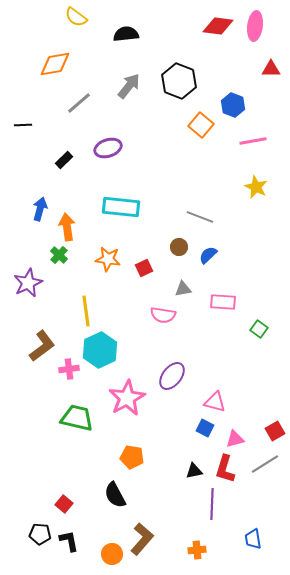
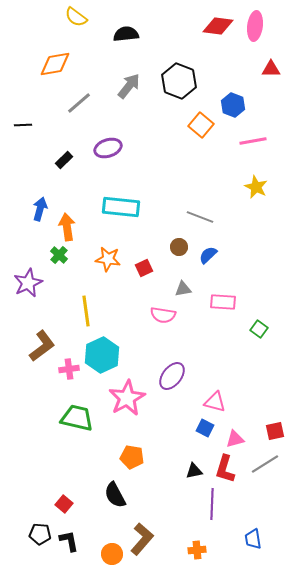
cyan hexagon at (100, 350): moved 2 px right, 5 px down
red square at (275, 431): rotated 18 degrees clockwise
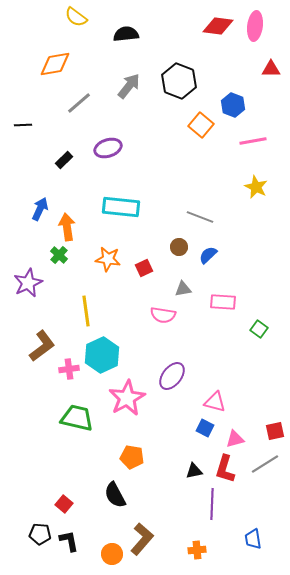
blue arrow at (40, 209): rotated 10 degrees clockwise
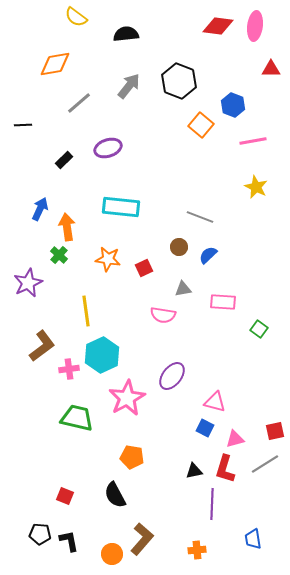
red square at (64, 504): moved 1 px right, 8 px up; rotated 18 degrees counterclockwise
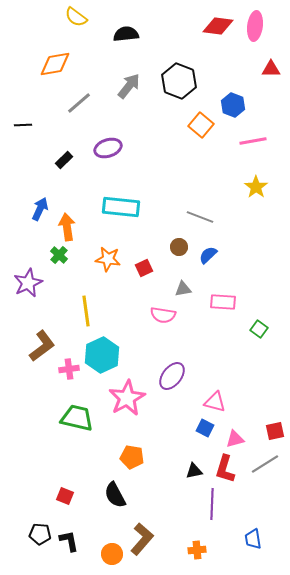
yellow star at (256, 187): rotated 10 degrees clockwise
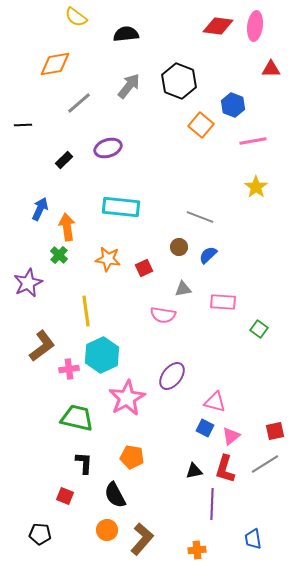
pink triangle at (235, 439): moved 4 px left, 3 px up; rotated 24 degrees counterclockwise
black L-shape at (69, 541): moved 15 px right, 78 px up; rotated 15 degrees clockwise
orange circle at (112, 554): moved 5 px left, 24 px up
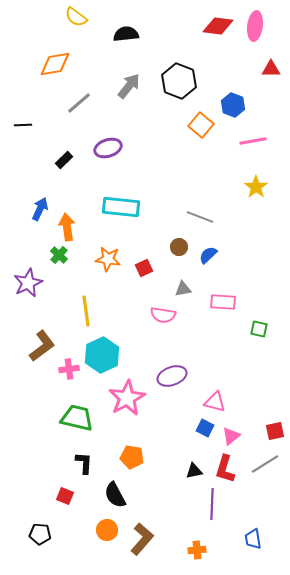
green square at (259, 329): rotated 24 degrees counterclockwise
purple ellipse at (172, 376): rotated 32 degrees clockwise
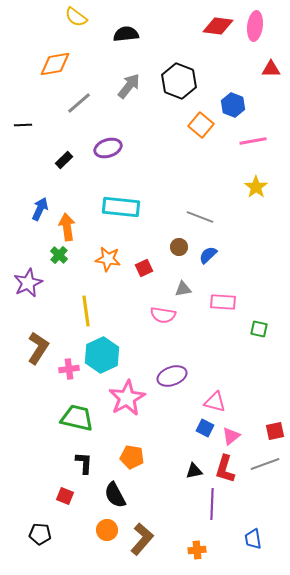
brown L-shape at (42, 346): moved 4 px left, 2 px down; rotated 20 degrees counterclockwise
gray line at (265, 464): rotated 12 degrees clockwise
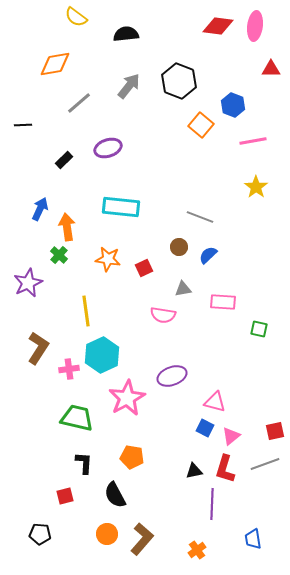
red square at (65, 496): rotated 36 degrees counterclockwise
orange circle at (107, 530): moved 4 px down
orange cross at (197, 550): rotated 30 degrees counterclockwise
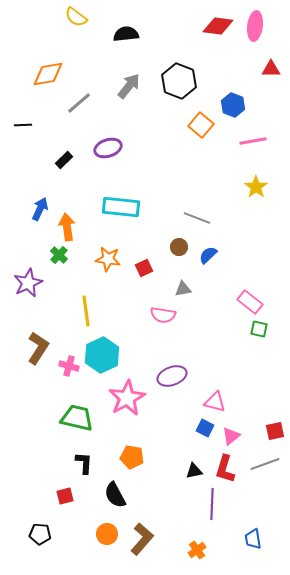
orange diamond at (55, 64): moved 7 px left, 10 px down
gray line at (200, 217): moved 3 px left, 1 px down
pink rectangle at (223, 302): moved 27 px right; rotated 35 degrees clockwise
pink cross at (69, 369): moved 3 px up; rotated 24 degrees clockwise
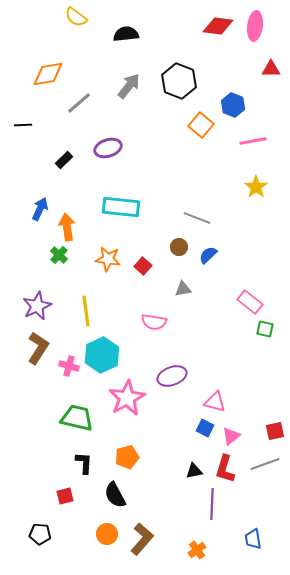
red square at (144, 268): moved 1 px left, 2 px up; rotated 24 degrees counterclockwise
purple star at (28, 283): moved 9 px right, 23 px down
pink semicircle at (163, 315): moved 9 px left, 7 px down
green square at (259, 329): moved 6 px right
orange pentagon at (132, 457): moved 5 px left; rotated 25 degrees counterclockwise
